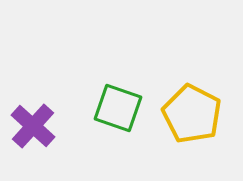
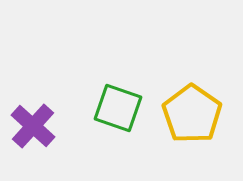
yellow pentagon: rotated 8 degrees clockwise
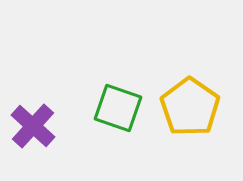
yellow pentagon: moved 2 px left, 7 px up
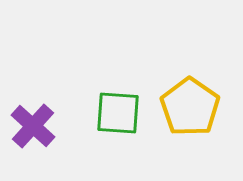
green square: moved 5 px down; rotated 15 degrees counterclockwise
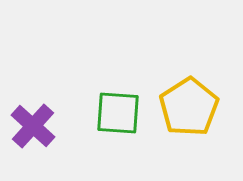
yellow pentagon: moved 1 px left; rotated 4 degrees clockwise
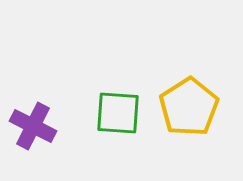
purple cross: rotated 15 degrees counterclockwise
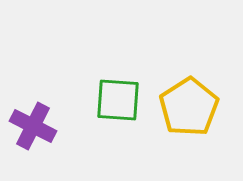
green square: moved 13 px up
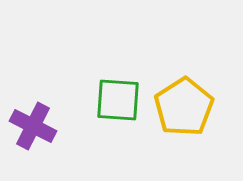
yellow pentagon: moved 5 px left
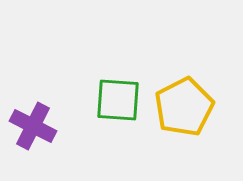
yellow pentagon: rotated 6 degrees clockwise
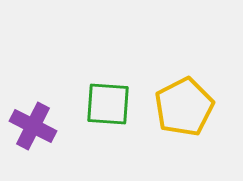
green square: moved 10 px left, 4 px down
